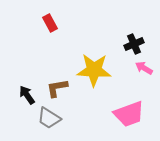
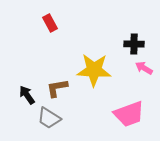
black cross: rotated 24 degrees clockwise
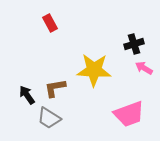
black cross: rotated 18 degrees counterclockwise
brown L-shape: moved 2 px left
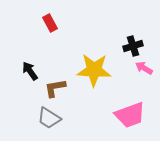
black cross: moved 1 px left, 2 px down
black arrow: moved 3 px right, 24 px up
pink trapezoid: moved 1 px right, 1 px down
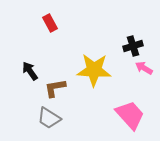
pink trapezoid: rotated 112 degrees counterclockwise
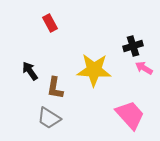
brown L-shape: rotated 70 degrees counterclockwise
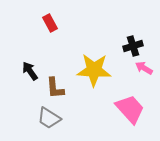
brown L-shape: rotated 15 degrees counterclockwise
pink trapezoid: moved 6 px up
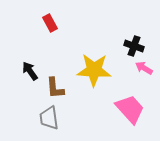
black cross: moved 1 px right; rotated 36 degrees clockwise
gray trapezoid: rotated 50 degrees clockwise
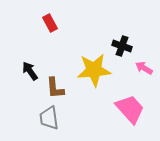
black cross: moved 12 px left
yellow star: rotated 8 degrees counterclockwise
